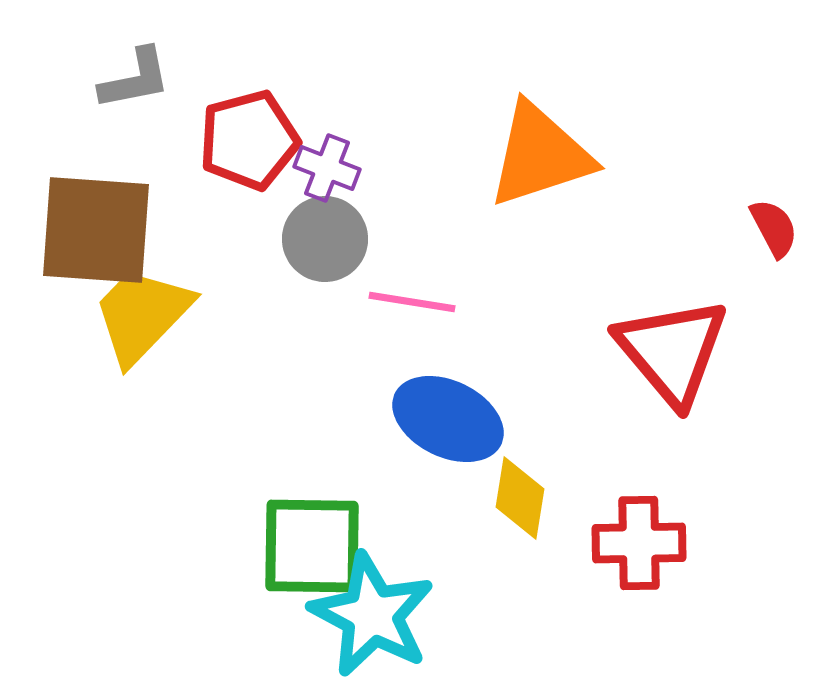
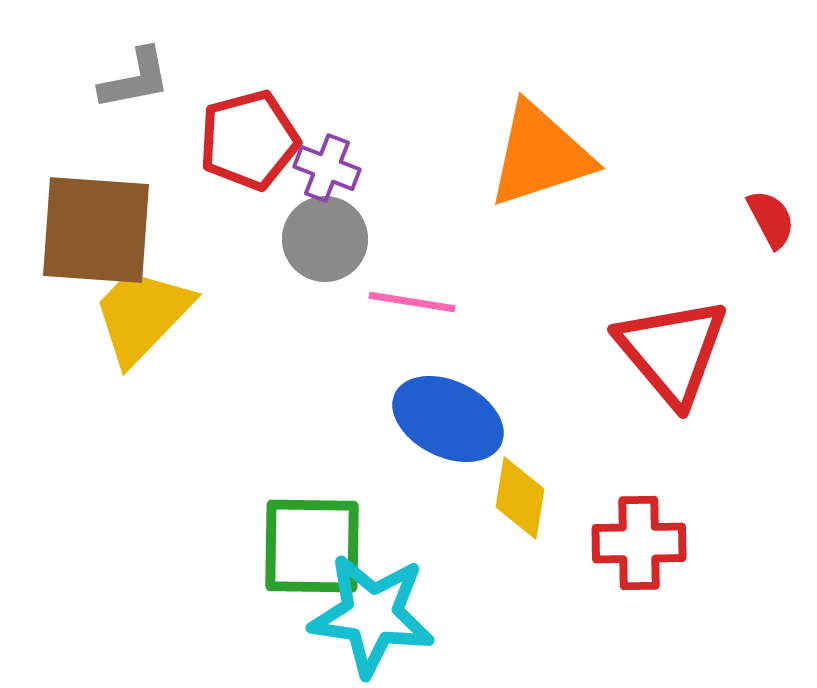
red semicircle: moved 3 px left, 9 px up
cyan star: rotated 20 degrees counterclockwise
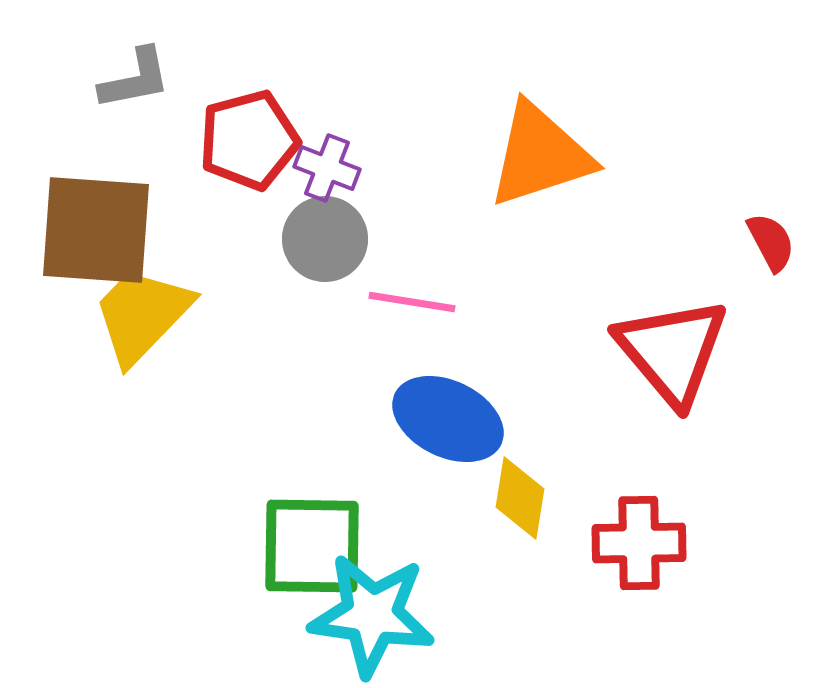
red semicircle: moved 23 px down
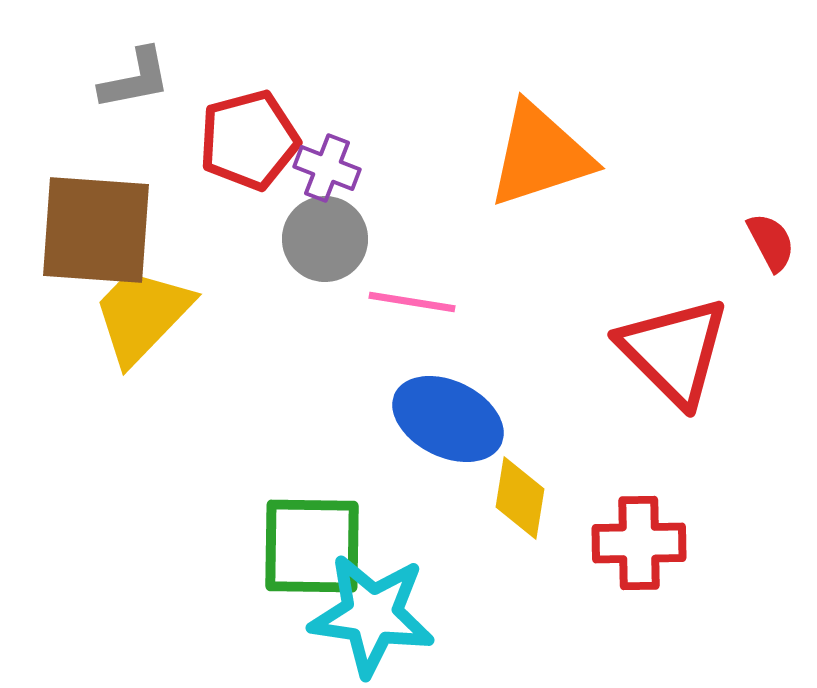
red triangle: moved 2 px right; rotated 5 degrees counterclockwise
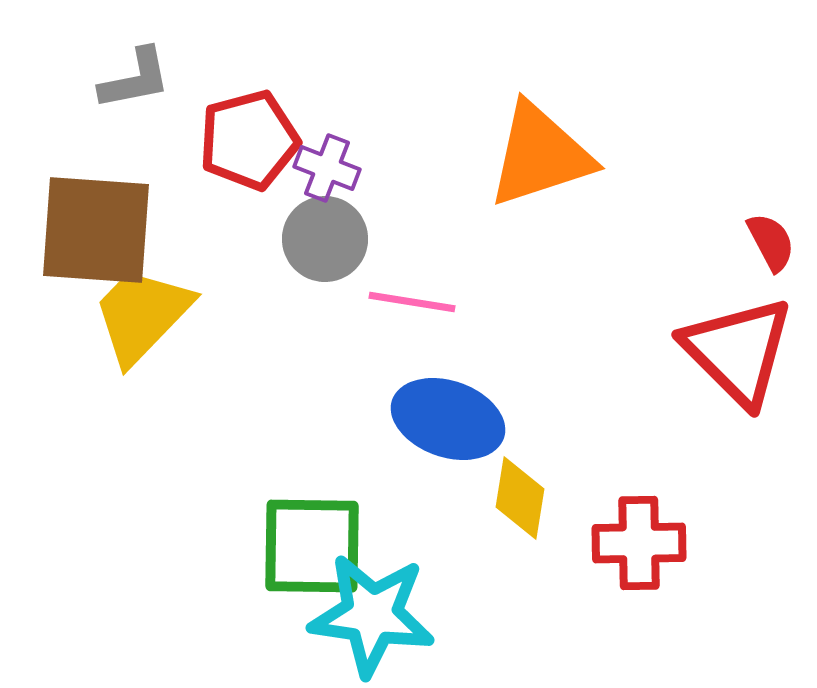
red triangle: moved 64 px right
blue ellipse: rotated 7 degrees counterclockwise
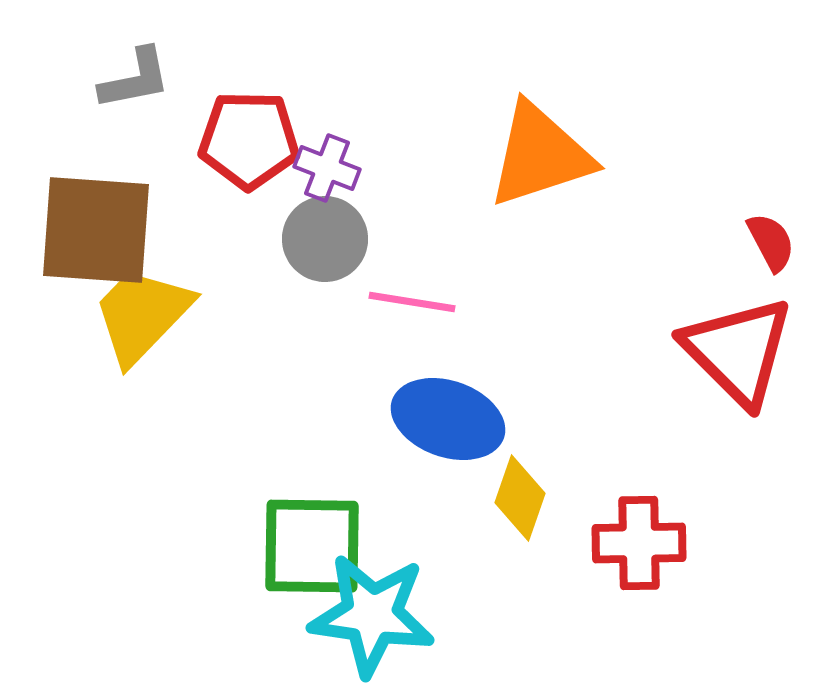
red pentagon: rotated 16 degrees clockwise
yellow diamond: rotated 10 degrees clockwise
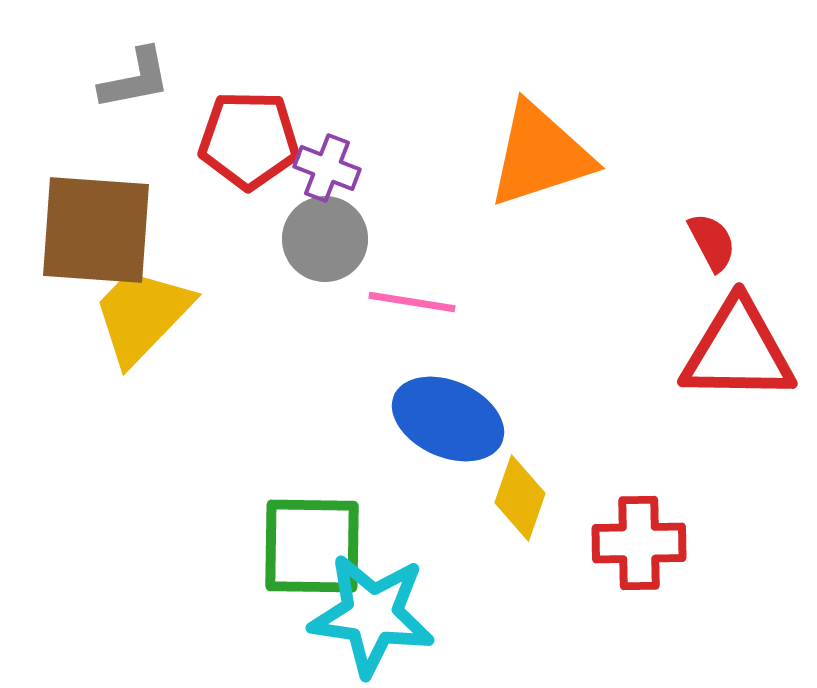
red semicircle: moved 59 px left
red triangle: rotated 44 degrees counterclockwise
blue ellipse: rotated 5 degrees clockwise
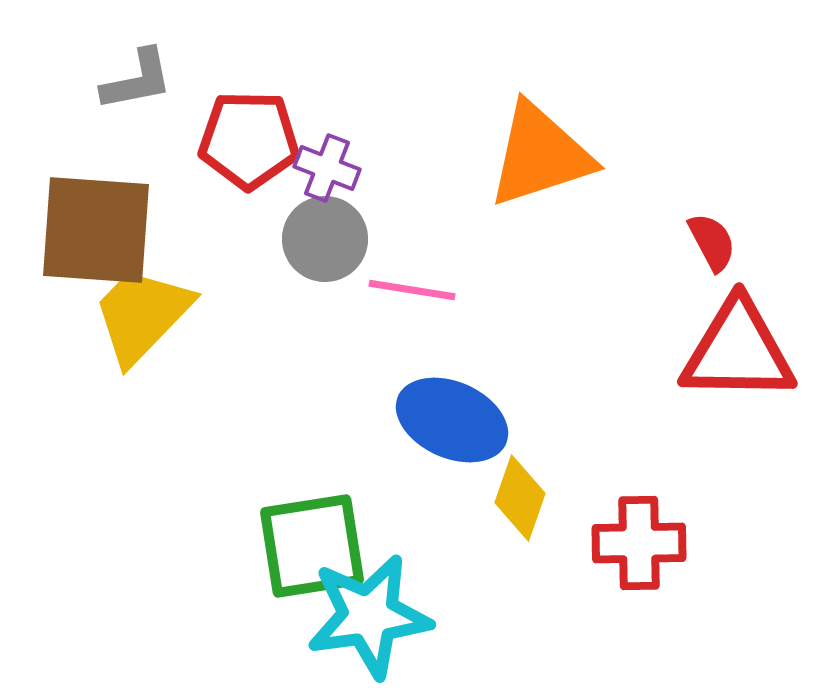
gray L-shape: moved 2 px right, 1 px down
pink line: moved 12 px up
blue ellipse: moved 4 px right, 1 px down
green square: rotated 10 degrees counterclockwise
cyan star: moved 3 px left, 1 px down; rotated 16 degrees counterclockwise
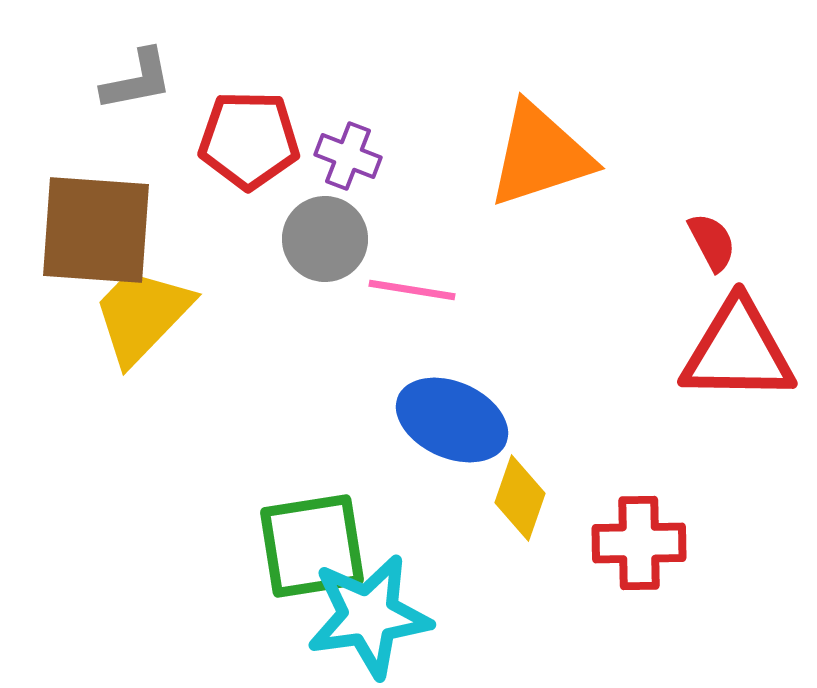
purple cross: moved 21 px right, 12 px up
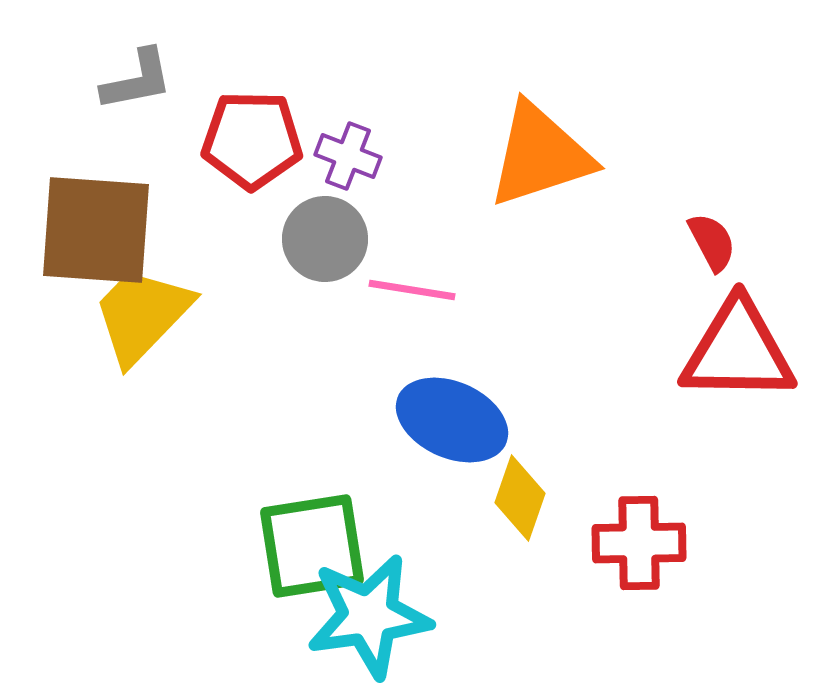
red pentagon: moved 3 px right
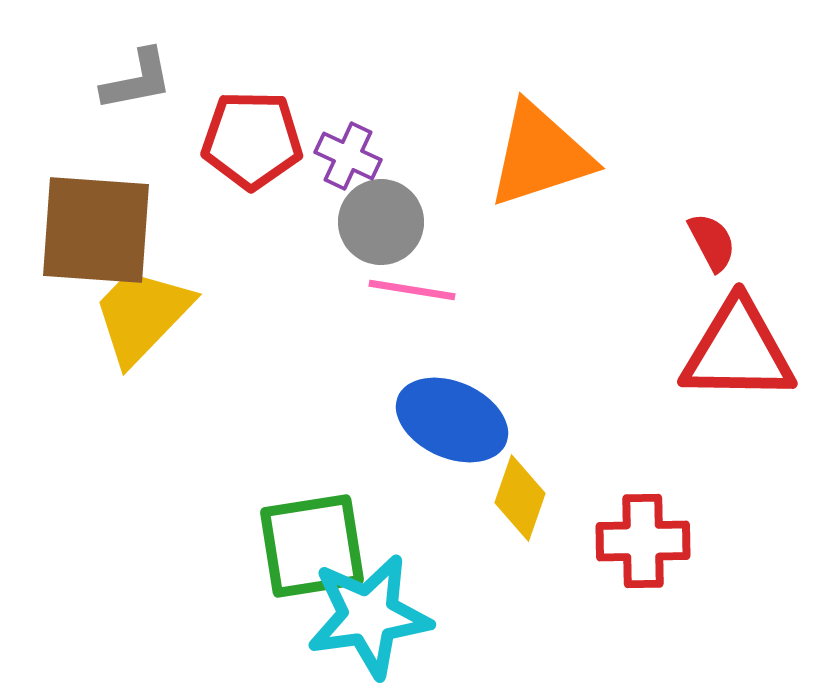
purple cross: rotated 4 degrees clockwise
gray circle: moved 56 px right, 17 px up
red cross: moved 4 px right, 2 px up
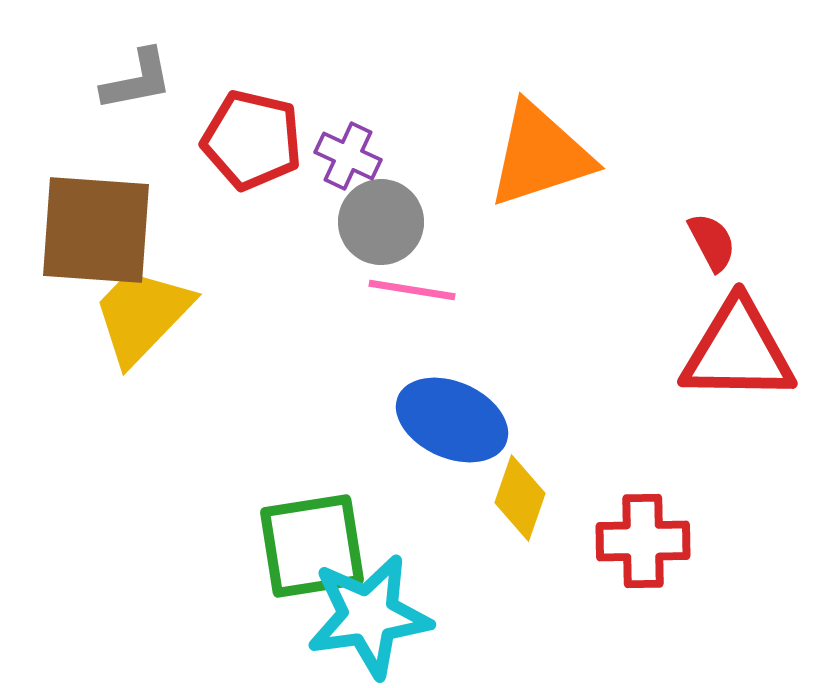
red pentagon: rotated 12 degrees clockwise
